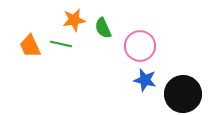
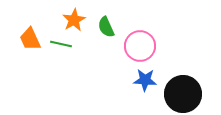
orange star: rotated 20 degrees counterclockwise
green semicircle: moved 3 px right, 1 px up
orange trapezoid: moved 7 px up
blue star: rotated 10 degrees counterclockwise
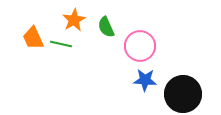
orange trapezoid: moved 3 px right, 1 px up
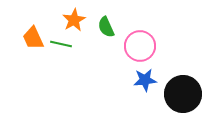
blue star: rotated 10 degrees counterclockwise
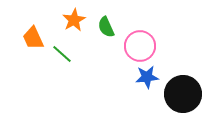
green line: moved 1 px right, 10 px down; rotated 30 degrees clockwise
blue star: moved 2 px right, 3 px up
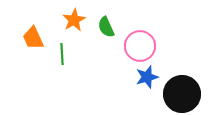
green line: rotated 45 degrees clockwise
blue star: rotated 10 degrees counterclockwise
black circle: moved 1 px left
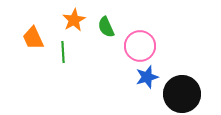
green line: moved 1 px right, 2 px up
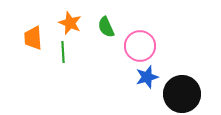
orange star: moved 4 px left, 3 px down; rotated 20 degrees counterclockwise
orange trapezoid: rotated 20 degrees clockwise
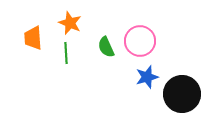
green semicircle: moved 20 px down
pink circle: moved 5 px up
green line: moved 3 px right, 1 px down
